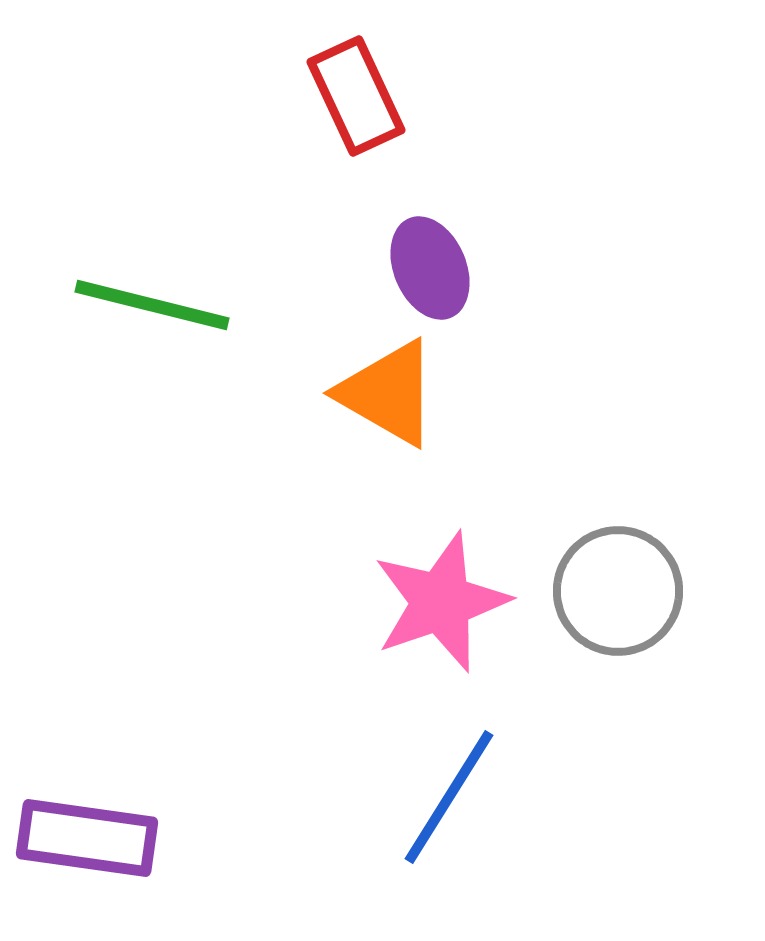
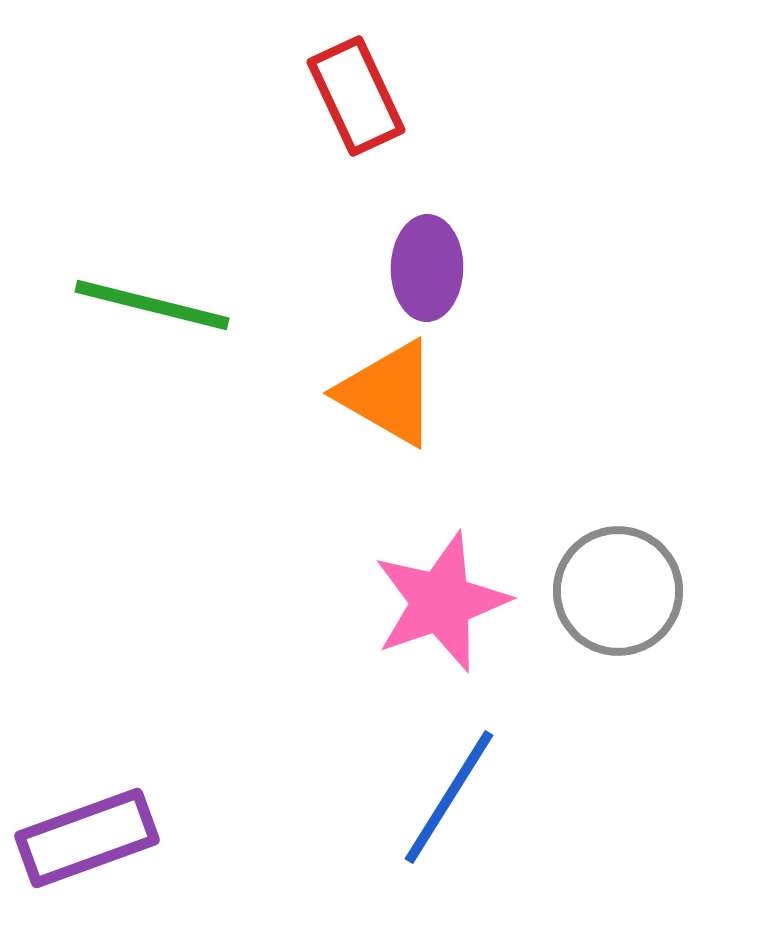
purple ellipse: moved 3 px left; rotated 24 degrees clockwise
purple rectangle: rotated 28 degrees counterclockwise
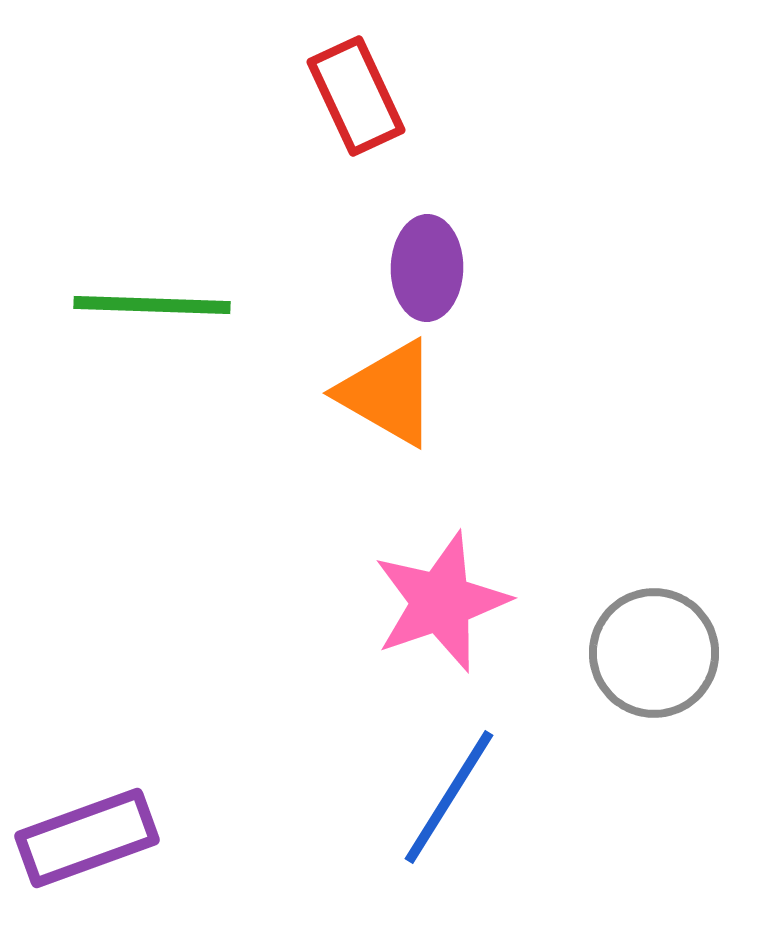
green line: rotated 12 degrees counterclockwise
gray circle: moved 36 px right, 62 px down
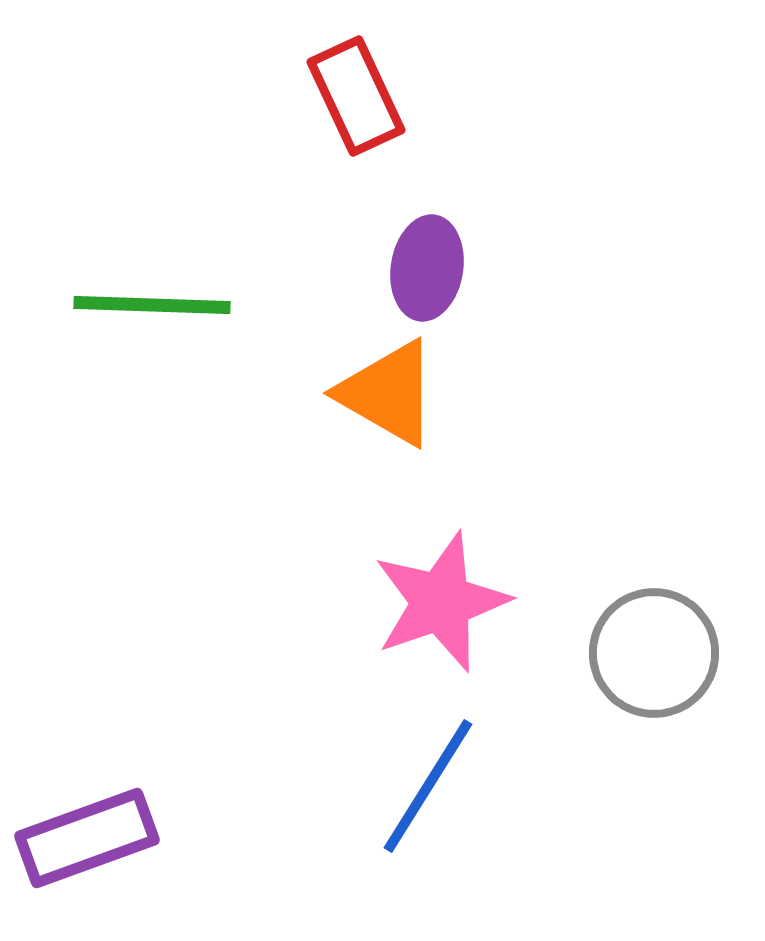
purple ellipse: rotated 8 degrees clockwise
blue line: moved 21 px left, 11 px up
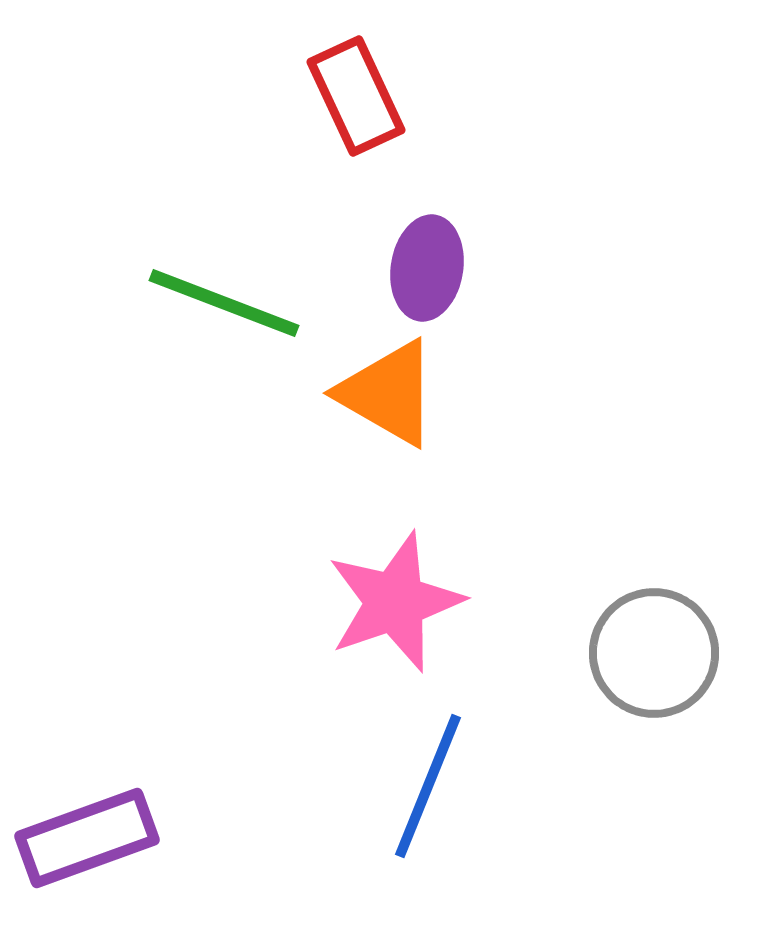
green line: moved 72 px right, 2 px up; rotated 19 degrees clockwise
pink star: moved 46 px left
blue line: rotated 10 degrees counterclockwise
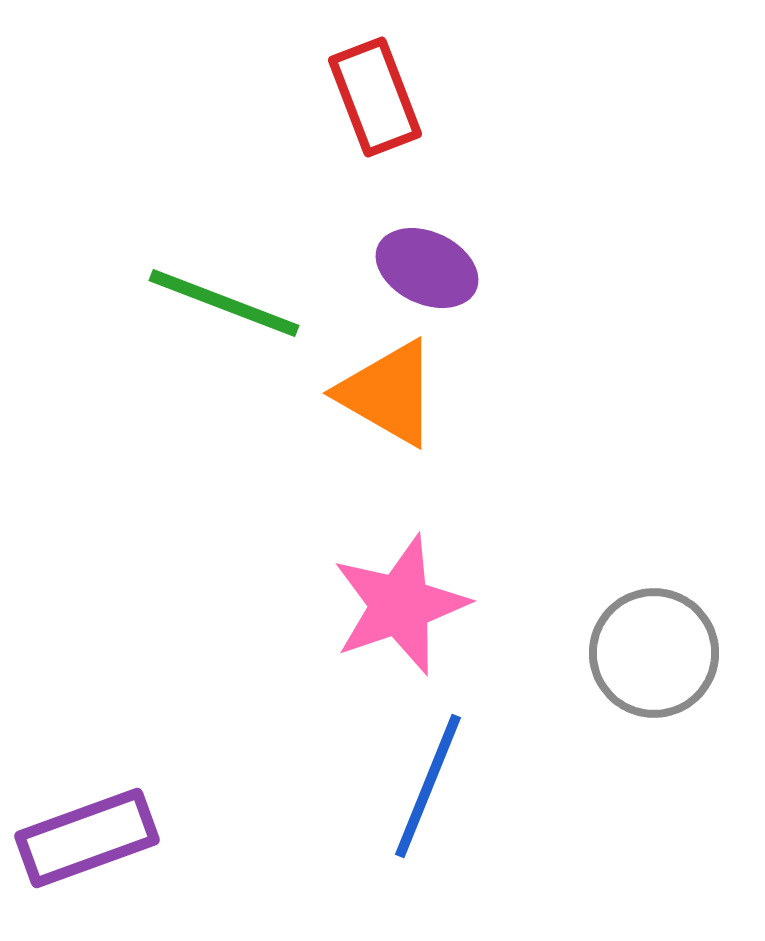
red rectangle: moved 19 px right, 1 px down; rotated 4 degrees clockwise
purple ellipse: rotated 74 degrees counterclockwise
pink star: moved 5 px right, 3 px down
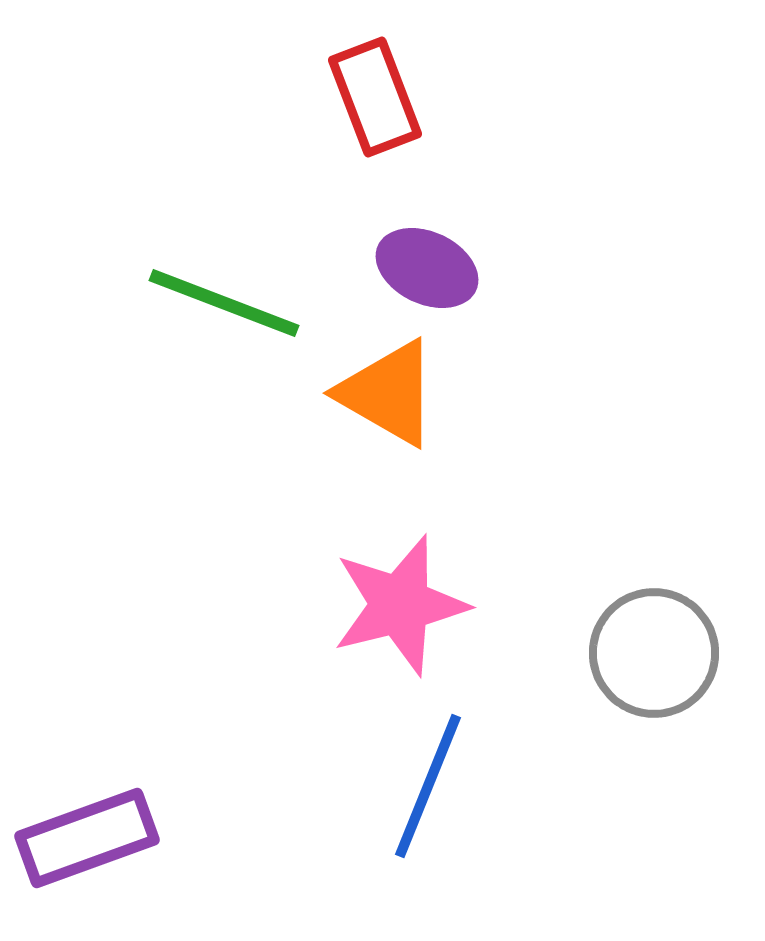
pink star: rotated 5 degrees clockwise
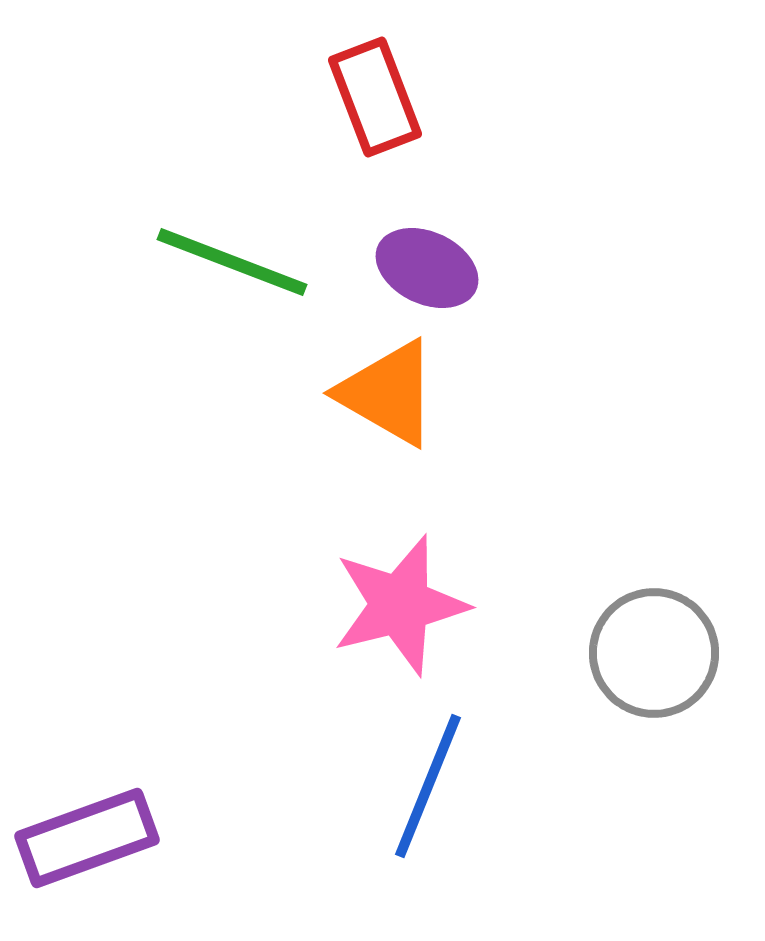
green line: moved 8 px right, 41 px up
